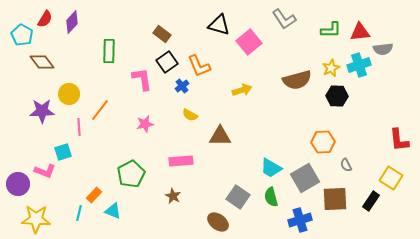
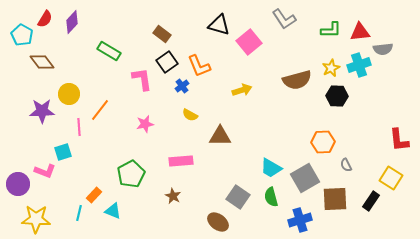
green rectangle at (109, 51): rotated 60 degrees counterclockwise
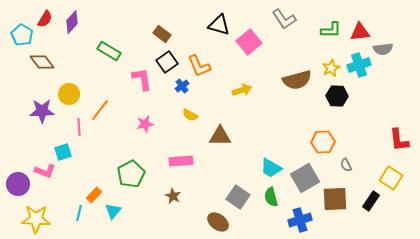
cyan triangle at (113, 211): rotated 48 degrees clockwise
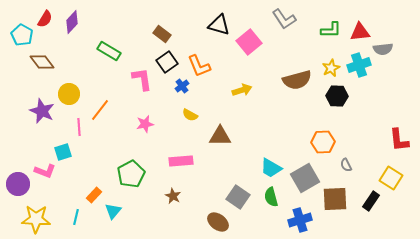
purple star at (42, 111): rotated 25 degrees clockwise
cyan line at (79, 213): moved 3 px left, 4 px down
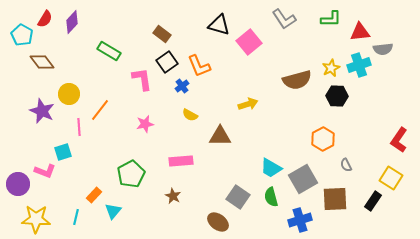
green L-shape at (331, 30): moved 11 px up
yellow arrow at (242, 90): moved 6 px right, 14 px down
red L-shape at (399, 140): rotated 40 degrees clockwise
orange hexagon at (323, 142): moved 3 px up; rotated 25 degrees counterclockwise
gray square at (305, 178): moved 2 px left, 1 px down
black rectangle at (371, 201): moved 2 px right
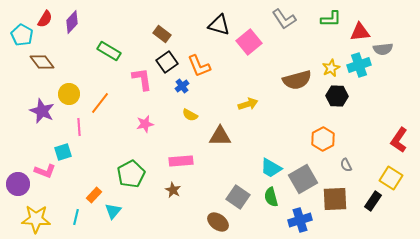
orange line at (100, 110): moved 7 px up
brown star at (173, 196): moved 6 px up
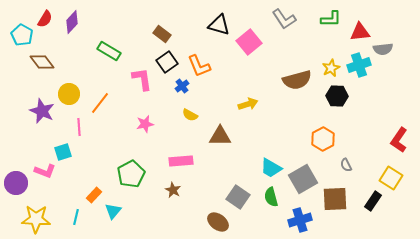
purple circle at (18, 184): moved 2 px left, 1 px up
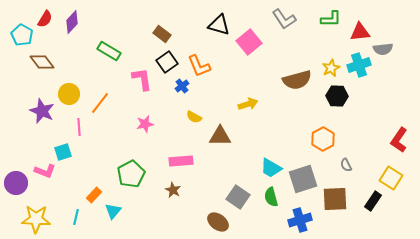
yellow semicircle at (190, 115): moved 4 px right, 2 px down
gray square at (303, 179): rotated 12 degrees clockwise
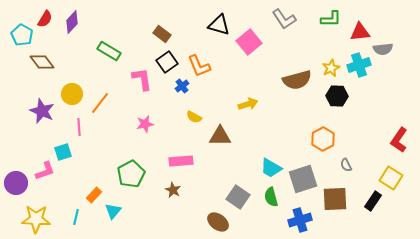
yellow circle at (69, 94): moved 3 px right
pink L-shape at (45, 171): rotated 40 degrees counterclockwise
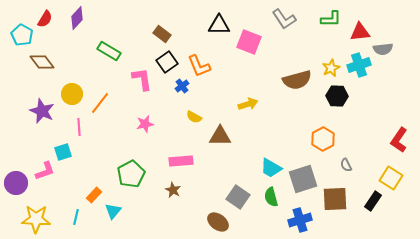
purple diamond at (72, 22): moved 5 px right, 4 px up
black triangle at (219, 25): rotated 15 degrees counterclockwise
pink square at (249, 42): rotated 30 degrees counterclockwise
